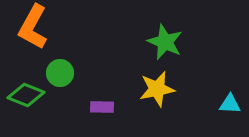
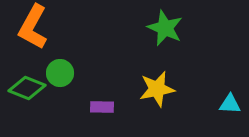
green star: moved 14 px up
green diamond: moved 1 px right, 7 px up
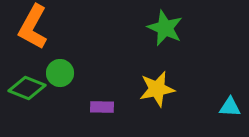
cyan triangle: moved 3 px down
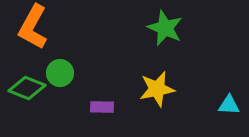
cyan triangle: moved 1 px left, 2 px up
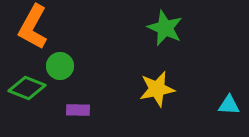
green circle: moved 7 px up
purple rectangle: moved 24 px left, 3 px down
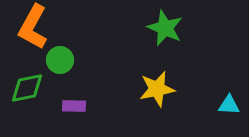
green circle: moved 6 px up
green diamond: rotated 33 degrees counterclockwise
purple rectangle: moved 4 px left, 4 px up
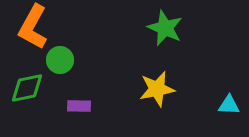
purple rectangle: moved 5 px right
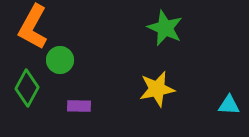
green diamond: rotated 51 degrees counterclockwise
